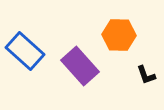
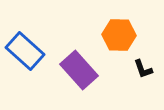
purple rectangle: moved 1 px left, 4 px down
black L-shape: moved 3 px left, 6 px up
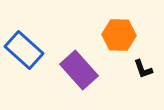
blue rectangle: moved 1 px left, 1 px up
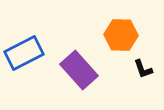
orange hexagon: moved 2 px right
blue rectangle: moved 3 px down; rotated 69 degrees counterclockwise
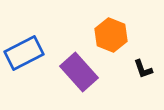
orange hexagon: moved 10 px left; rotated 20 degrees clockwise
purple rectangle: moved 2 px down
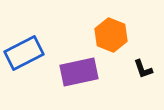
purple rectangle: rotated 60 degrees counterclockwise
